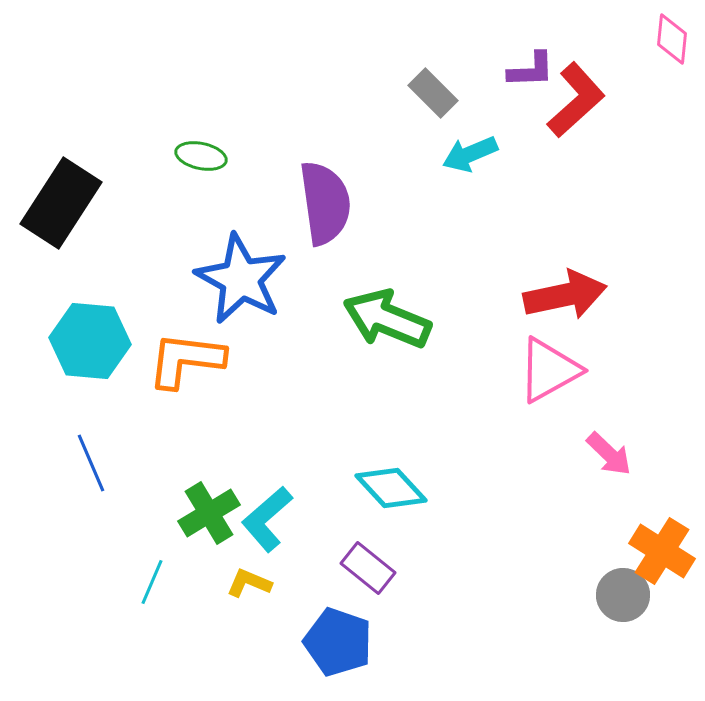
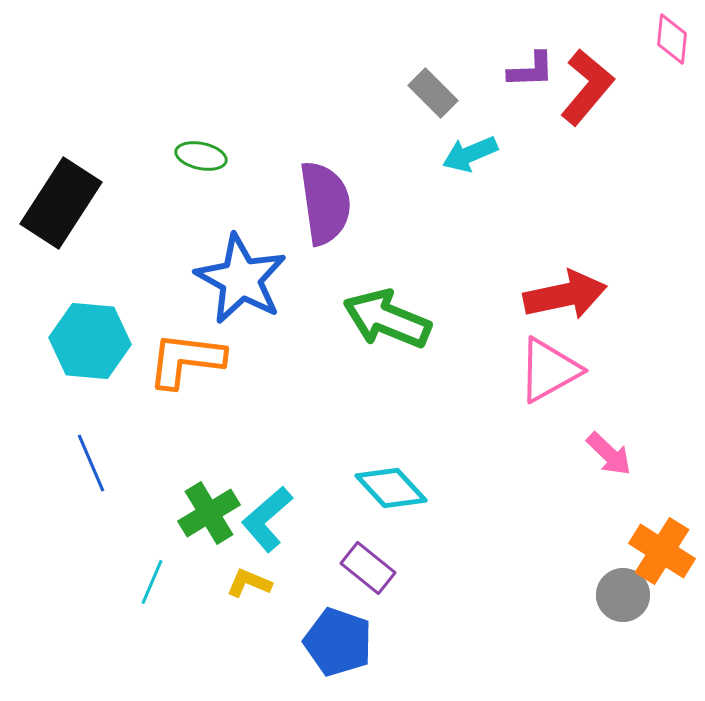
red L-shape: moved 11 px right, 13 px up; rotated 8 degrees counterclockwise
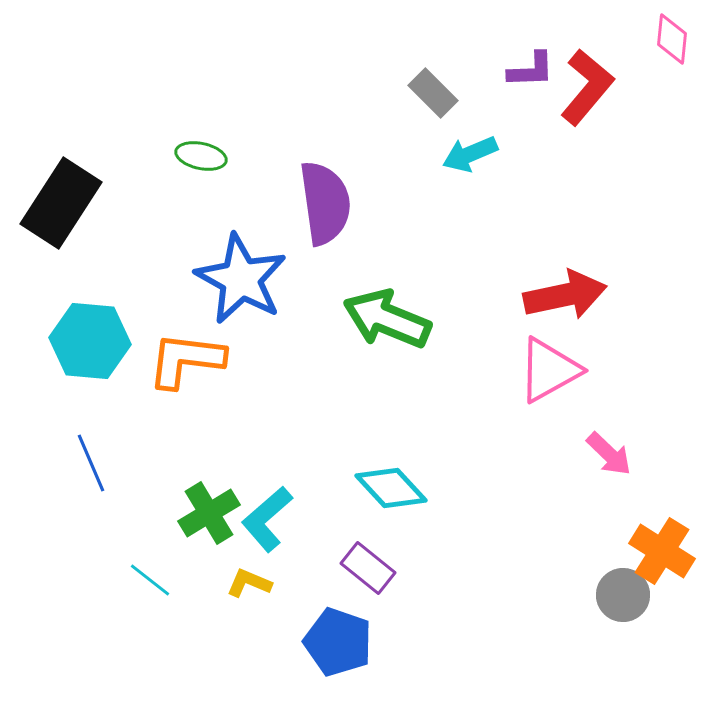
cyan line: moved 2 px left, 2 px up; rotated 75 degrees counterclockwise
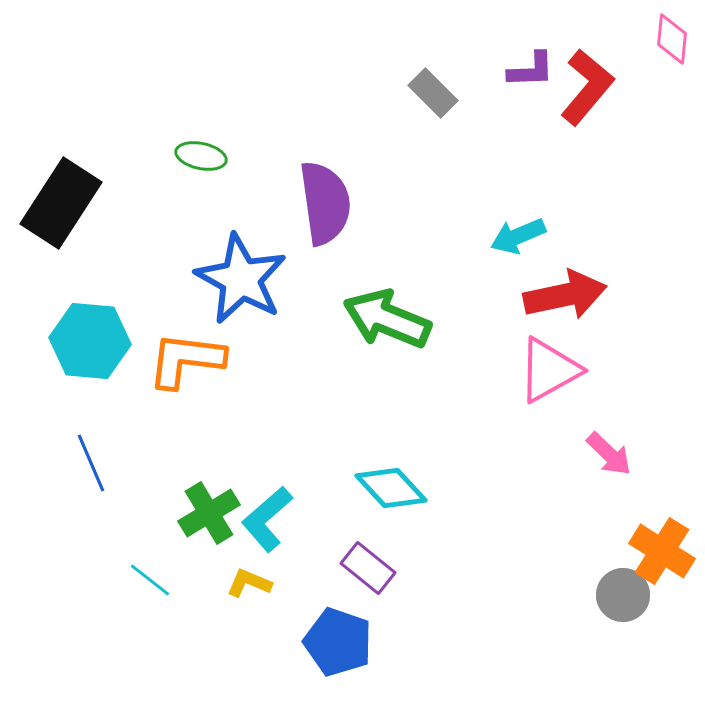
cyan arrow: moved 48 px right, 82 px down
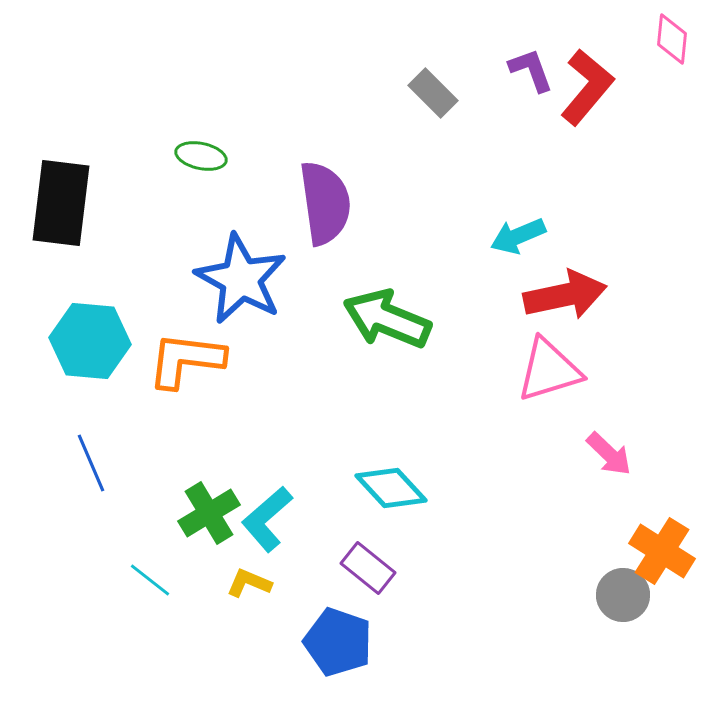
purple L-shape: rotated 108 degrees counterclockwise
black rectangle: rotated 26 degrees counterclockwise
pink triangle: rotated 12 degrees clockwise
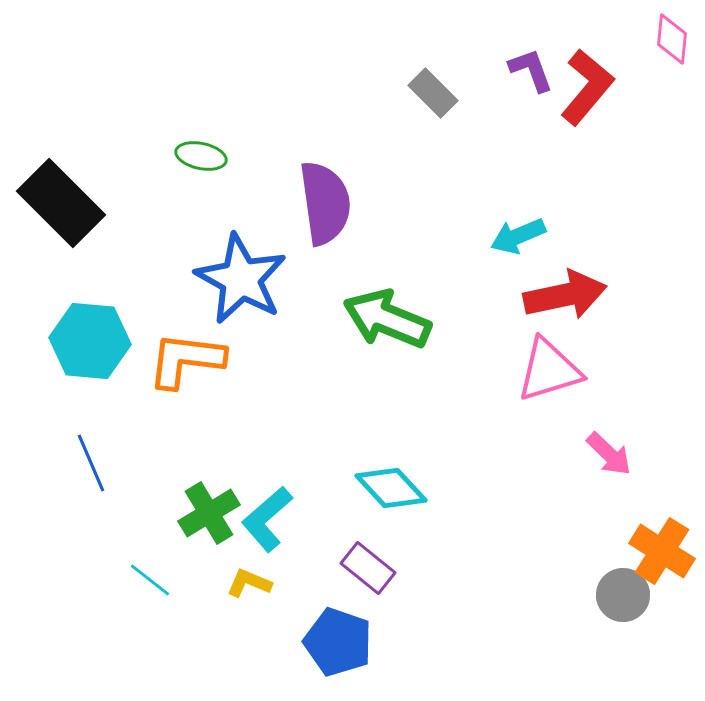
black rectangle: rotated 52 degrees counterclockwise
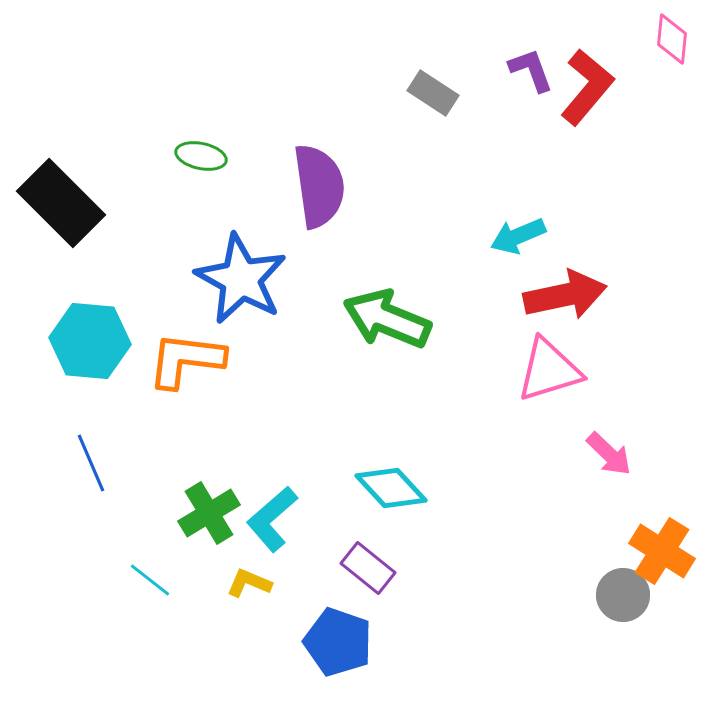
gray rectangle: rotated 12 degrees counterclockwise
purple semicircle: moved 6 px left, 17 px up
cyan L-shape: moved 5 px right
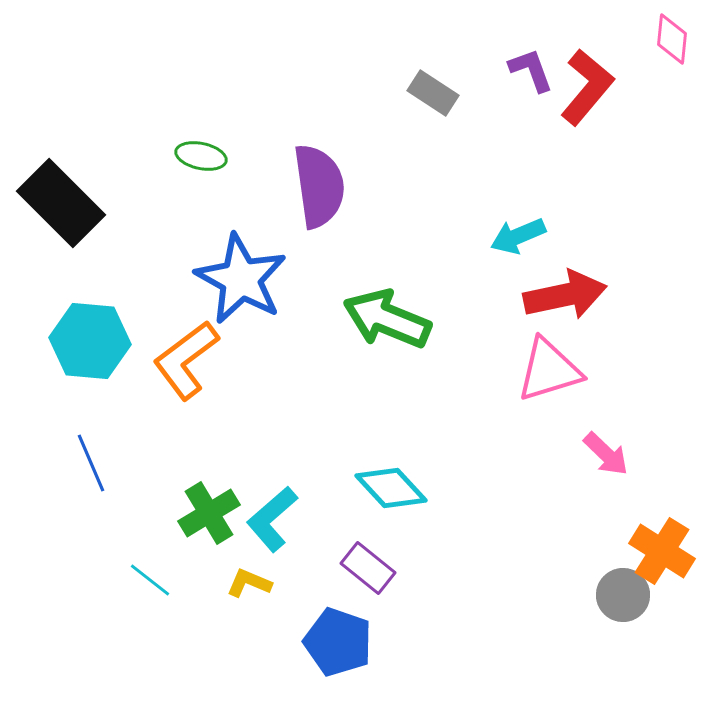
orange L-shape: rotated 44 degrees counterclockwise
pink arrow: moved 3 px left
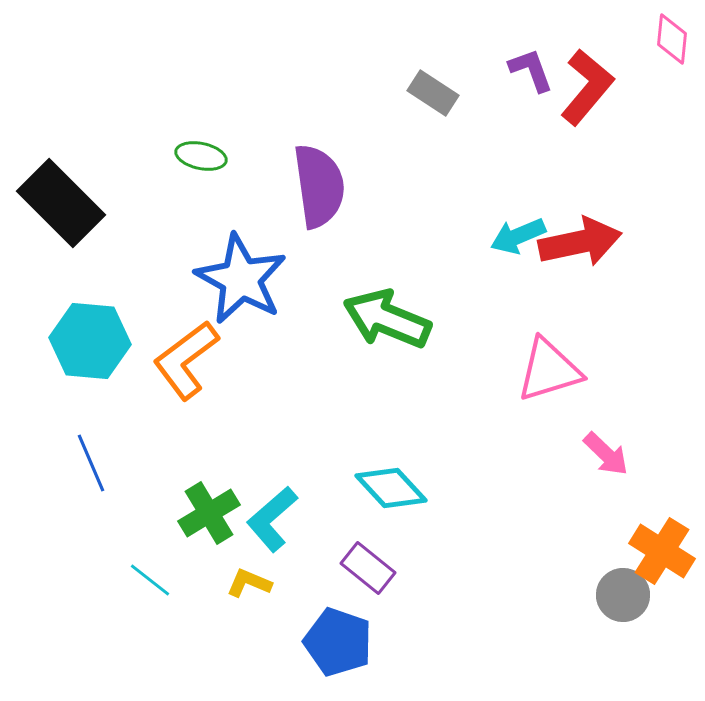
red arrow: moved 15 px right, 53 px up
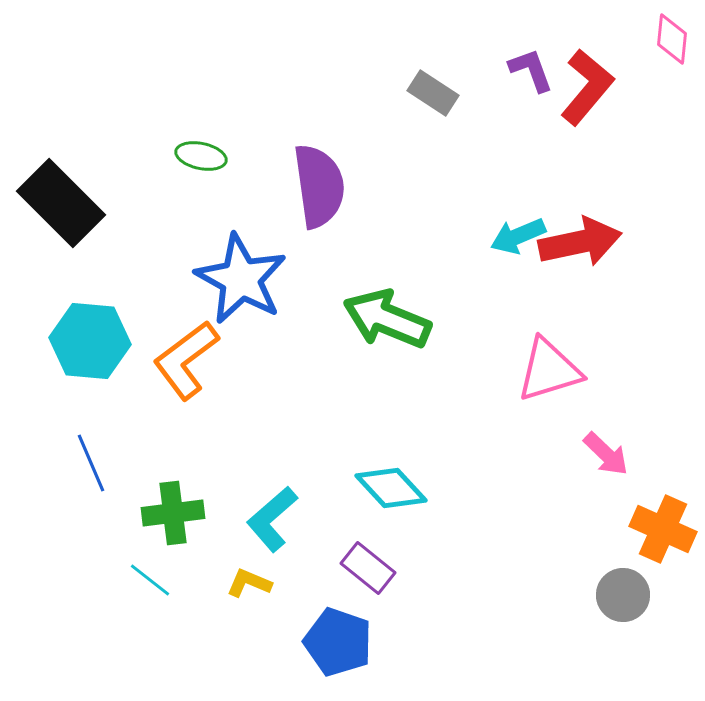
green cross: moved 36 px left; rotated 24 degrees clockwise
orange cross: moved 1 px right, 22 px up; rotated 8 degrees counterclockwise
